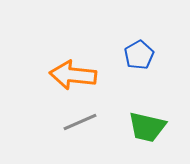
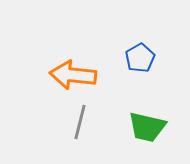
blue pentagon: moved 1 px right, 3 px down
gray line: rotated 52 degrees counterclockwise
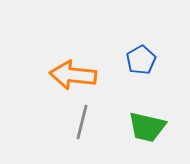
blue pentagon: moved 1 px right, 2 px down
gray line: moved 2 px right
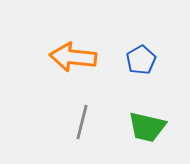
orange arrow: moved 18 px up
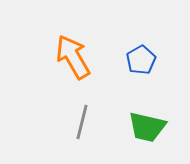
orange arrow: rotated 54 degrees clockwise
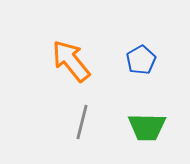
orange arrow: moved 2 px left, 4 px down; rotated 9 degrees counterclockwise
green trapezoid: rotated 12 degrees counterclockwise
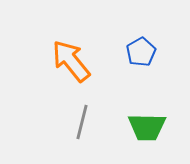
blue pentagon: moved 8 px up
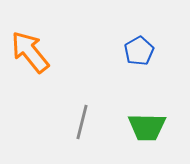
blue pentagon: moved 2 px left, 1 px up
orange arrow: moved 41 px left, 9 px up
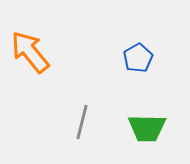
blue pentagon: moved 1 px left, 7 px down
green trapezoid: moved 1 px down
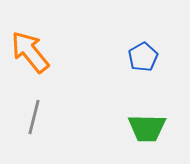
blue pentagon: moved 5 px right, 1 px up
gray line: moved 48 px left, 5 px up
